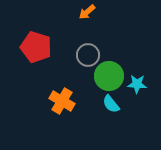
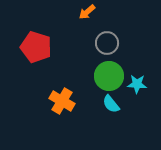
gray circle: moved 19 px right, 12 px up
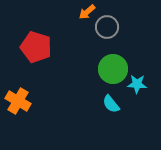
gray circle: moved 16 px up
green circle: moved 4 px right, 7 px up
orange cross: moved 44 px left
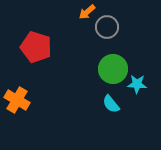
orange cross: moved 1 px left, 1 px up
